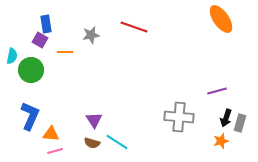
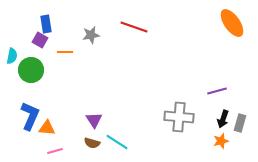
orange ellipse: moved 11 px right, 4 px down
black arrow: moved 3 px left, 1 px down
orange triangle: moved 4 px left, 6 px up
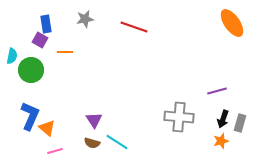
gray star: moved 6 px left, 16 px up
orange triangle: rotated 36 degrees clockwise
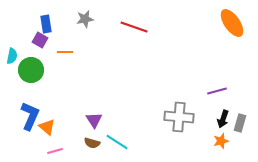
orange triangle: moved 1 px up
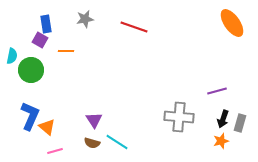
orange line: moved 1 px right, 1 px up
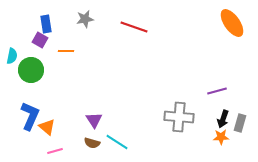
orange star: moved 4 px up; rotated 14 degrees clockwise
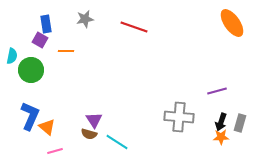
black arrow: moved 2 px left, 3 px down
brown semicircle: moved 3 px left, 9 px up
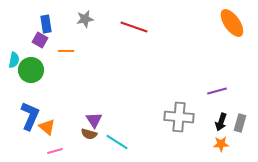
cyan semicircle: moved 2 px right, 4 px down
orange star: moved 7 px down
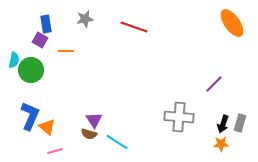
purple line: moved 3 px left, 7 px up; rotated 30 degrees counterclockwise
black arrow: moved 2 px right, 2 px down
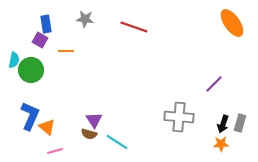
gray star: rotated 18 degrees clockwise
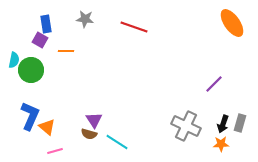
gray cross: moved 7 px right, 9 px down; rotated 20 degrees clockwise
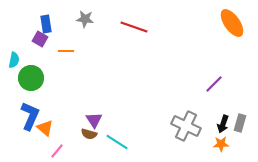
purple square: moved 1 px up
green circle: moved 8 px down
orange triangle: moved 2 px left, 1 px down
pink line: moved 2 px right; rotated 35 degrees counterclockwise
